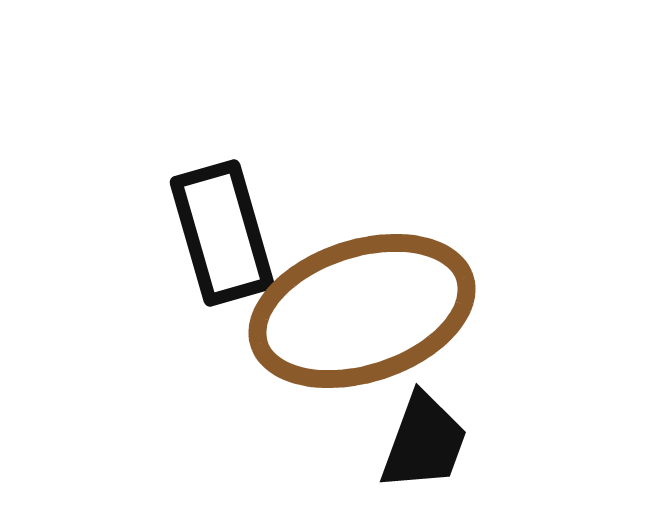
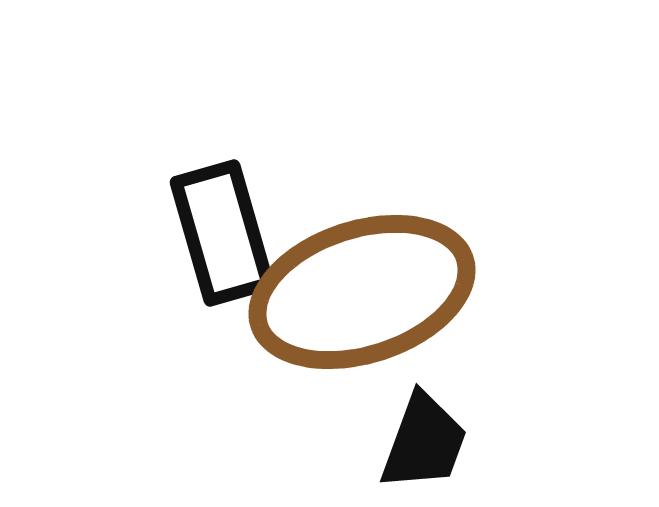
brown ellipse: moved 19 px up
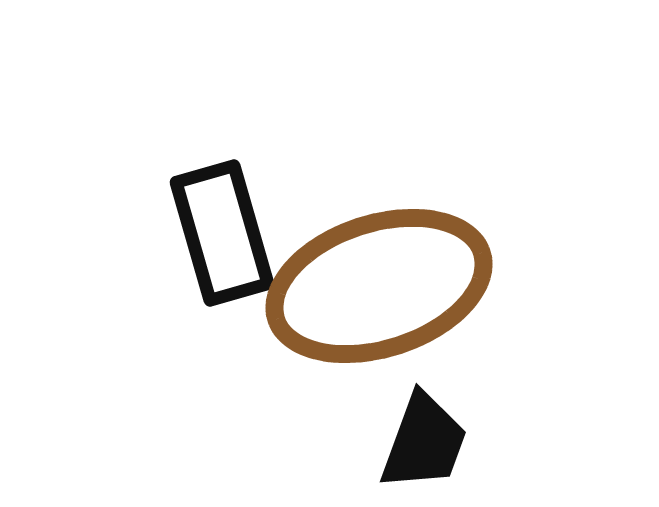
brown ellipse: moved 17 px right, 6 px up
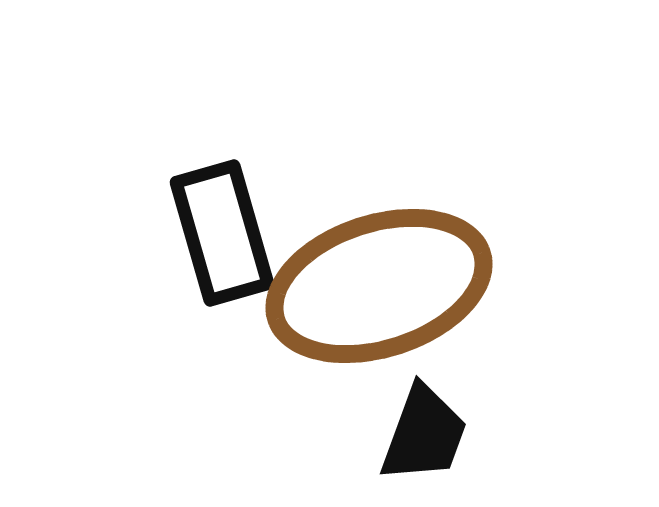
black trapezoid: moved 8 px up
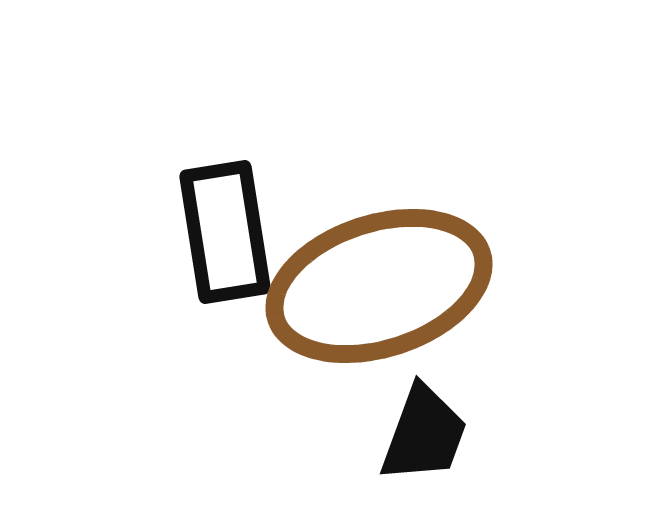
black rectangle: moved 3 px right, 1 px up; rotated 7 degrees clockwise
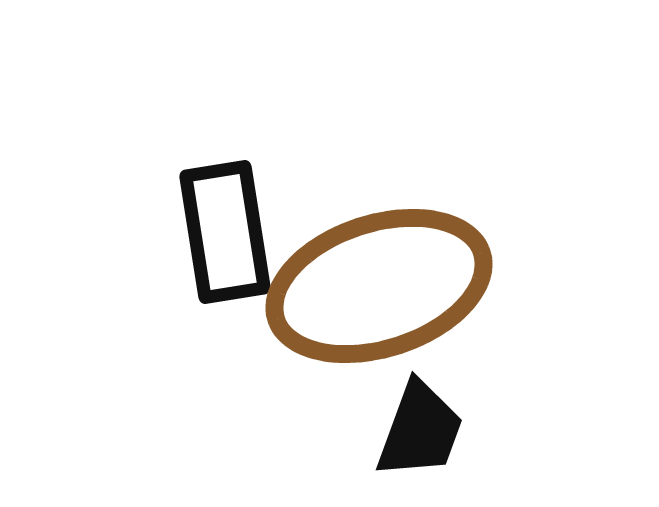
black trapezoid: moved 4 px left, 4 px up
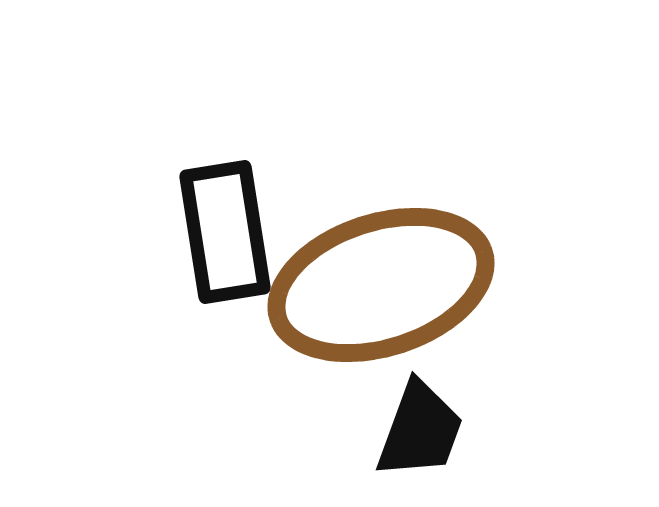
brown ellipse: moved 2 px right, 1 px up
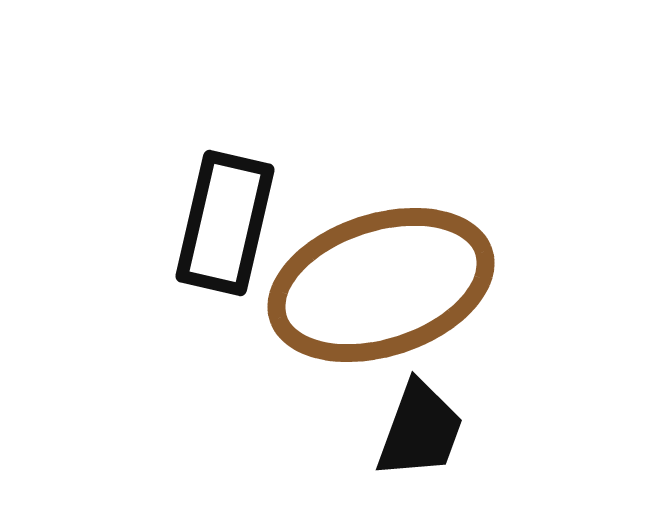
black rectangle: moved 9 px up; rotated 22 degrees clockwise
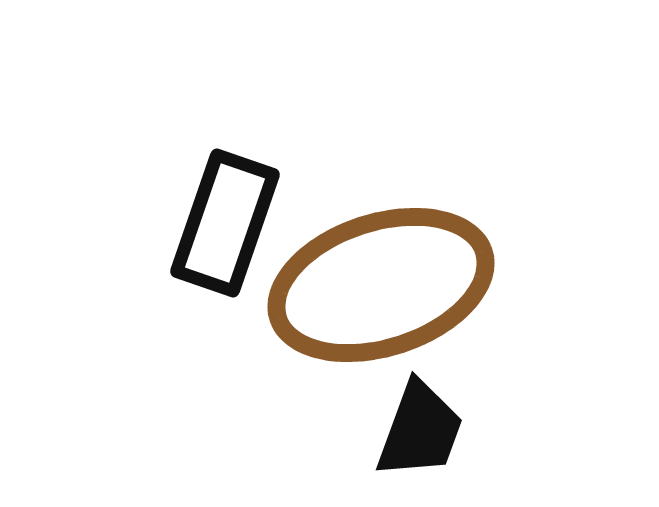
black rectangle: rotated 6 degrees clockwise
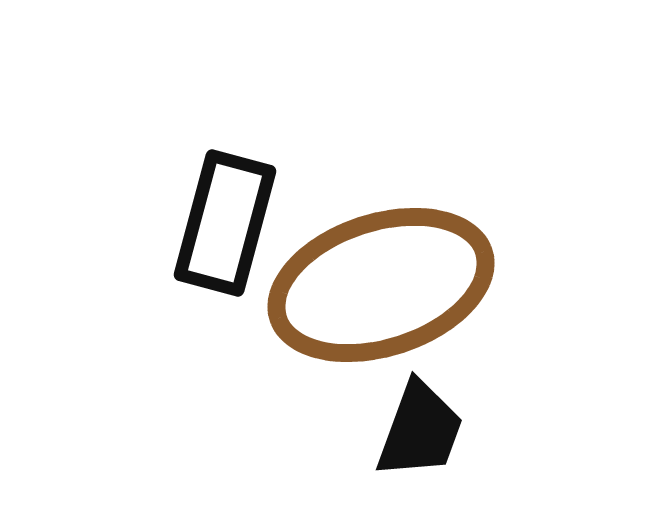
black rectangle: rotated 4 degrees counterclockwise
